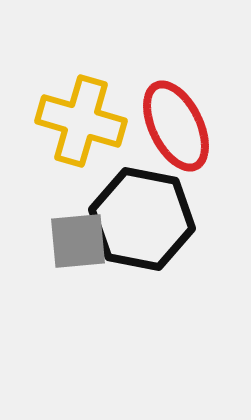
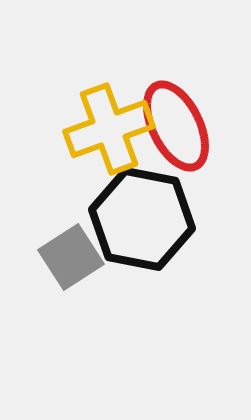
yellow cross: moved 28 px right, 8 px down; rotated 36 degrees counterclockwise
gray square: moved 7 px left, 16 px down; rotated 28 degrees counterclockwise
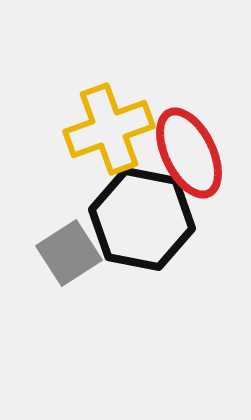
red ellipse: moved 13 px right, 27 px down
gray square: moved 2 px left, 4 px up
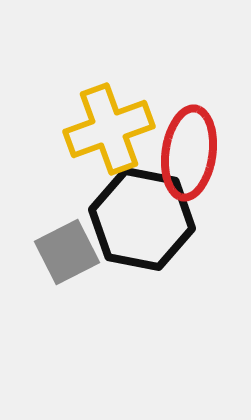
red ellipse: rotated 34 degrees clockwise
gray square: moved 2 px left, 1 px up; rotated 6 degrees clockwise
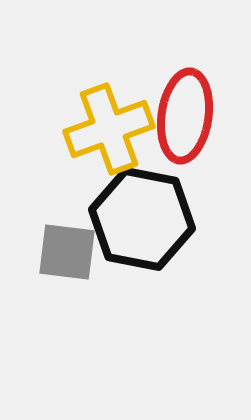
red ellipse: moved 4 px left, 37 px up
gray square: rotated 34 degrees clockwise
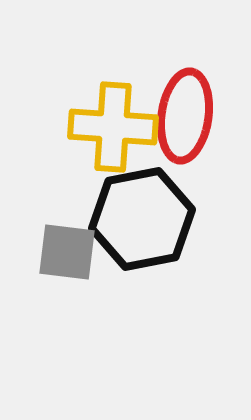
yellow cross: moved 4 px right, 2 px up; rotated 24 degrees clockwise
black hexagon: rotated 22 degrees counterclockwise
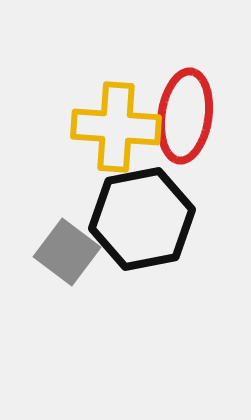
yellow cross: moved 3 px right
gray square: rotated 30 degrees clockwise
